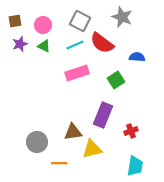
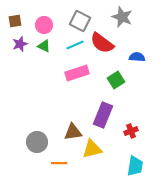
pink circle: moved 1 px right
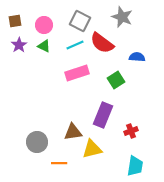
purple star: moved 1 px left, 1 px down; rotated 14 degrees counterclockwise
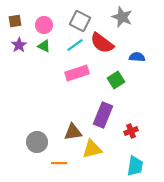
cyan line: rotated 12 degrees counterclockwise
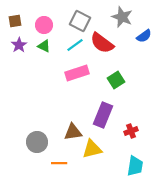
blue semicircle: moved 7 px right, 21 px up; rotated 140 degrees clockwise
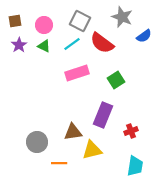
cyan line: moved 3 px left, 1 px up
yellow triangle: moved 1 px down
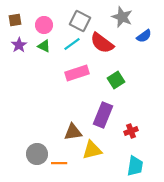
brown square: moved 1 px up
gray circle: moved 12 px down
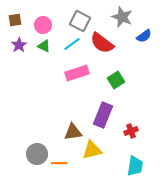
pink circle: moved 1 px left
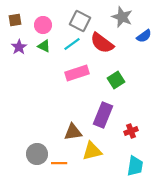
purple star: moved 2 px down
yellow triangle: moved 1 px down
